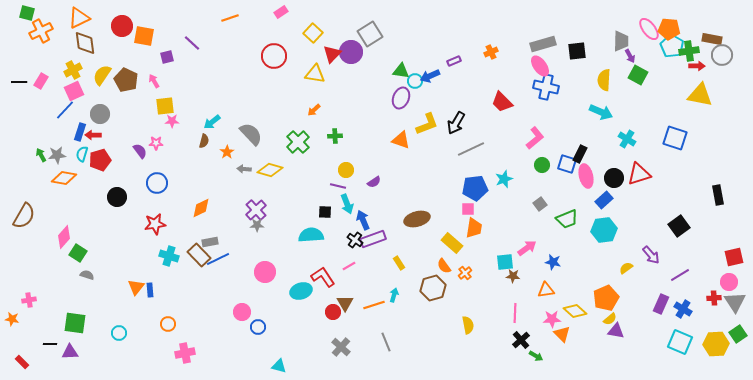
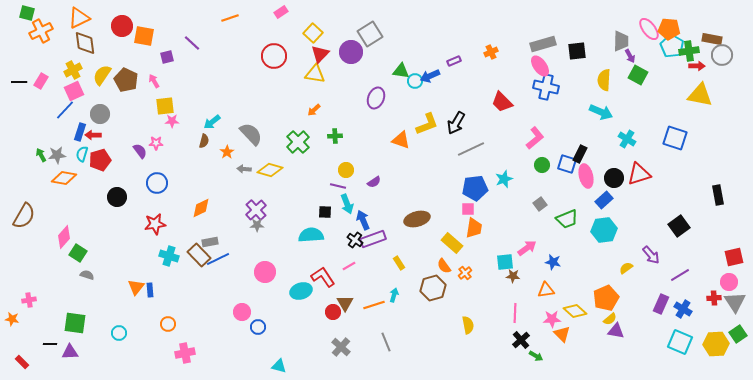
red triangle at (332, 54): moved 12 px left
purple ellipse at (401, 98): moved 25 px left
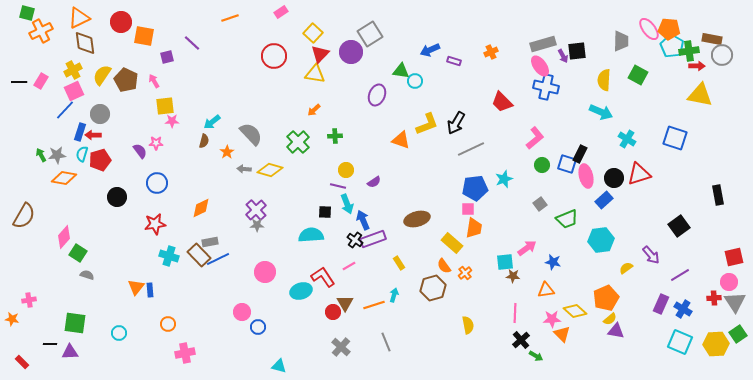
red circle at (122, 26): moved 1 px left, 4 px up
purple arrow at (630, 56): moved 67 px left
purple rectangle at (454, 61): rotated 40 degrees clockwise
blue arrow at (430, 76): moved 26 px up
purple ellipse at (376, 98): moved 1 px right, 3 px up
cyan hexagon at (604, 230): moved 3 px left, 10 px down
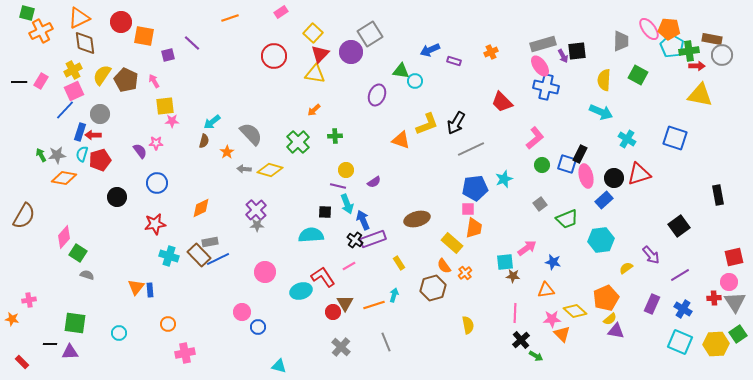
purple square at (167, 57): moved 1 px right, 2 px up
purple rectangle at (661, 304): moved 9 px left
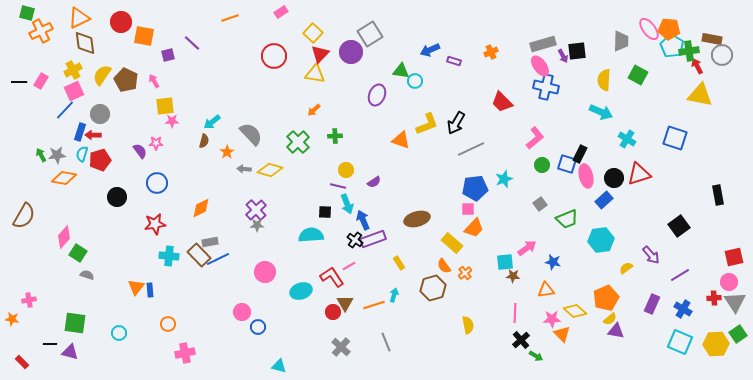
red arrow at (697, 66): rotated 119 degrees counterclockwise
orange trapezoid at (474, 228): rotated 35 degrees clockwise
cyan cross at (169, 256): rotated 12 degrees counterclockwise
red L-shape at (323, 277): moved 9 px right
purple triangle at (70, 352): rotated 18 degrees clockwise
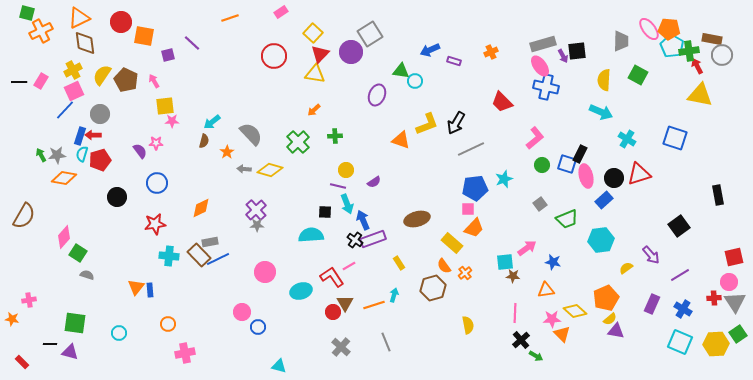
blue rectangle at (80, 132): moved 4 px down
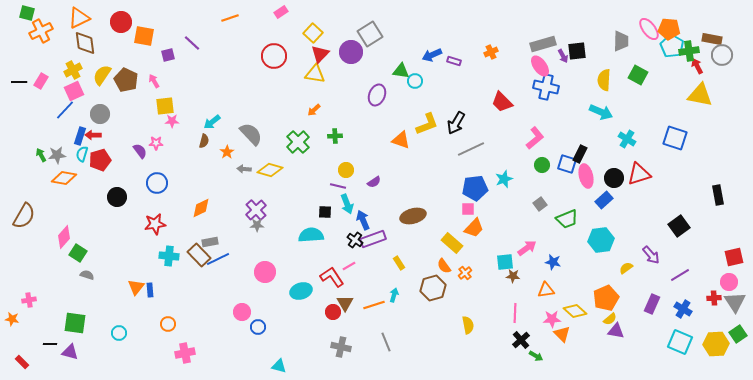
blue arrow at (430, 50): moved 2 px right, 5 px down
brown ellipse at (417, 219): moved 4 px left, 3 px up
gray cross at (341, 347): rotated 30 degrees counterclockwise
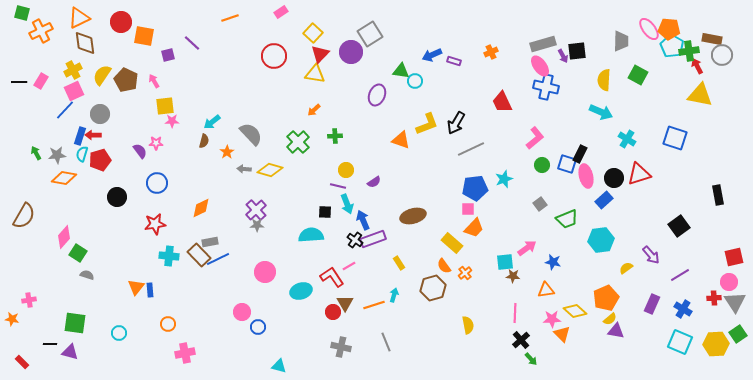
green square at (27, 13): moved 5 px left
red trapezoid at (502, 102): rotated 20 degrees clockwise
green arrow at (41, 155): moved 5 px left, 2 px up
green arrow at (536, 356): moved 5 px left, 3 px down; rotated 16 degrees clockwise
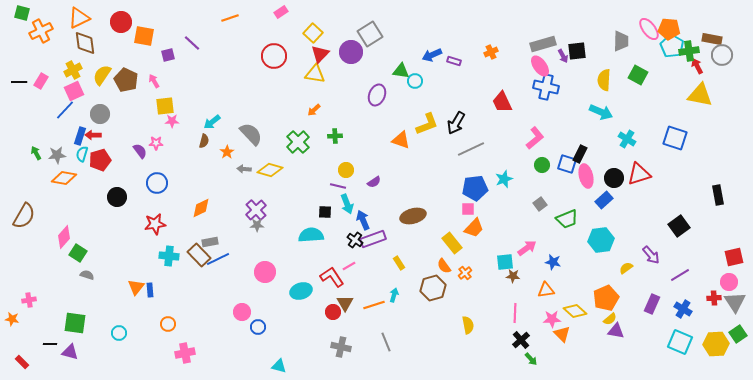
yellow rectangle at (452, 243): rotated 10 degrees clockwise
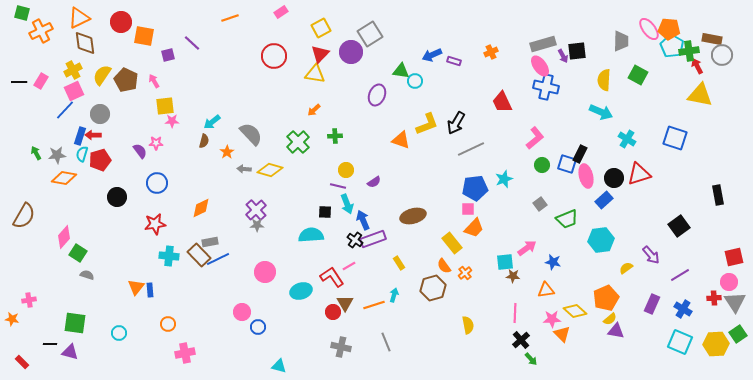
yellow square at (313, 33): moved 8 px right, 5 px up; rotated 18 degrees clockwise
